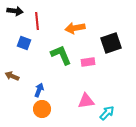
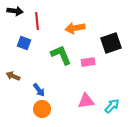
brown arrow: moved 1 px right
blue arrow: rotated 120 degrees clockwise
cyan arrow: moved 5 px right, 7 px up
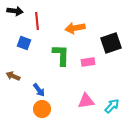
green L-shape: rotated 25 degrees clockwise
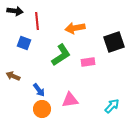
black square: moved 3 px right, 1 px up
green L-shape: rotated 55 degrees clockwise
pink triangle: moved 16 px left, 1 px up
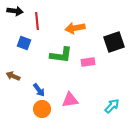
green L-shape: rotated 40 degrees clockwise
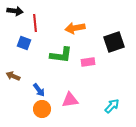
red line: moved 2 px left, 2 px down
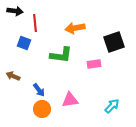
pink rectangle: moved 6 px right, 2 px down
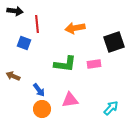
red line: moved 2 px right, 1 px down
green L-shape: moved 4 px right, 9 px down
cyan arrow: moved 1 px left, 2 px down
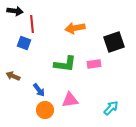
red line: moved 5 px left
orange circle: moved 3 px right, 1 px down
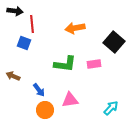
black square: rotated 30 degrees counterclockwise
